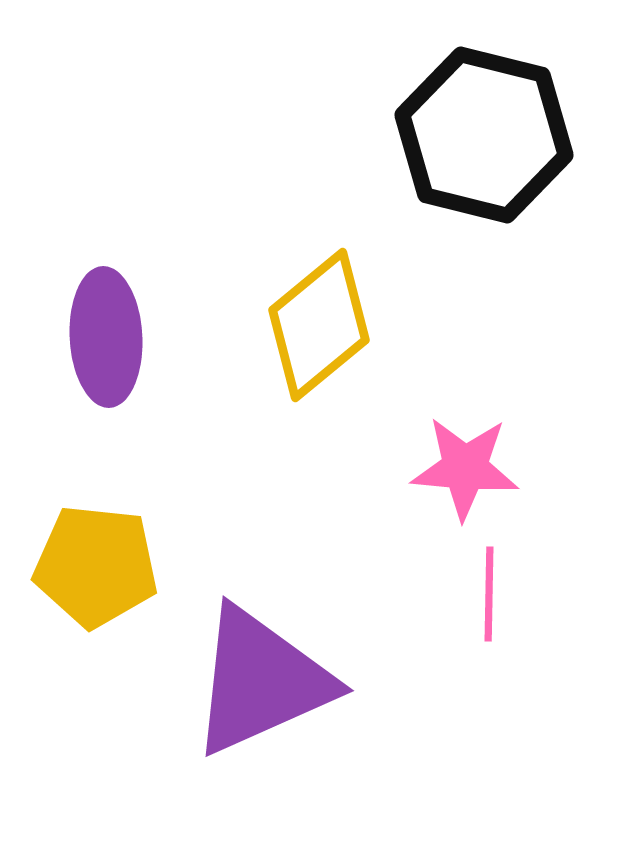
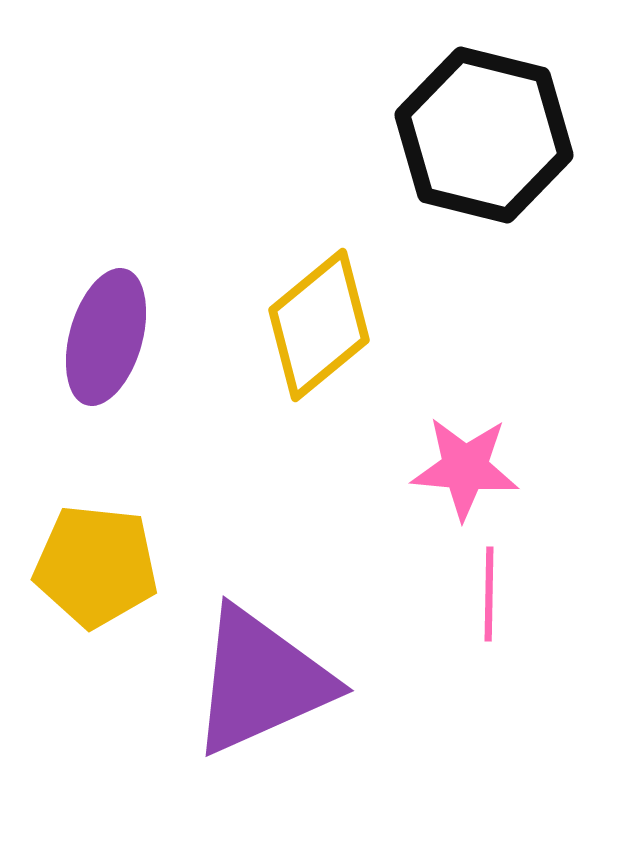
purple ellipse: rotated 19 degrees clockwise
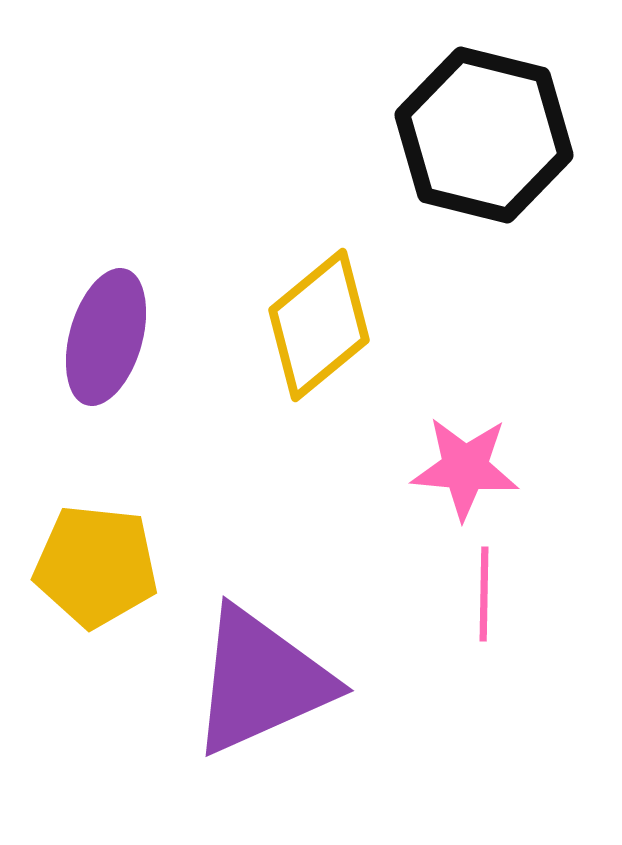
pink line: moved 5 px left
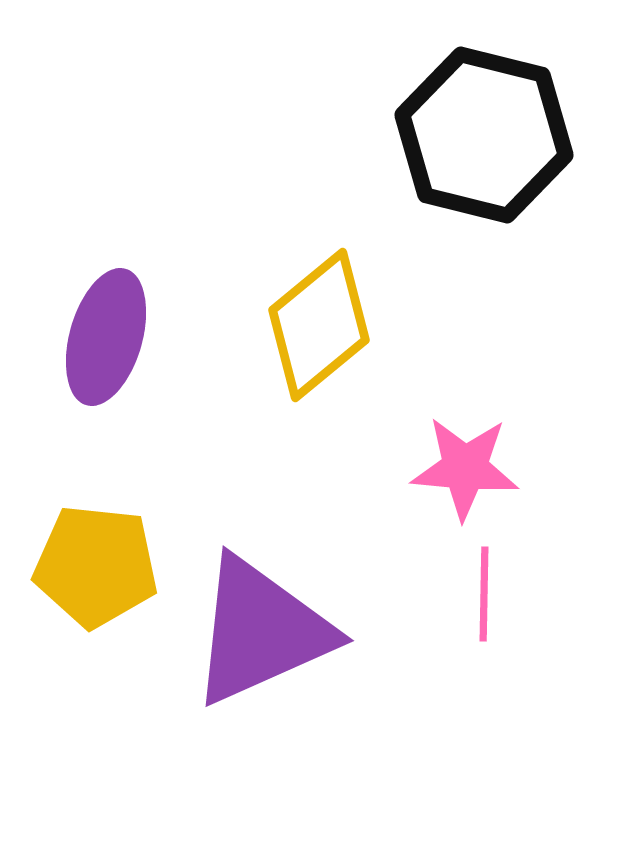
purple triangle: moved 50 px up
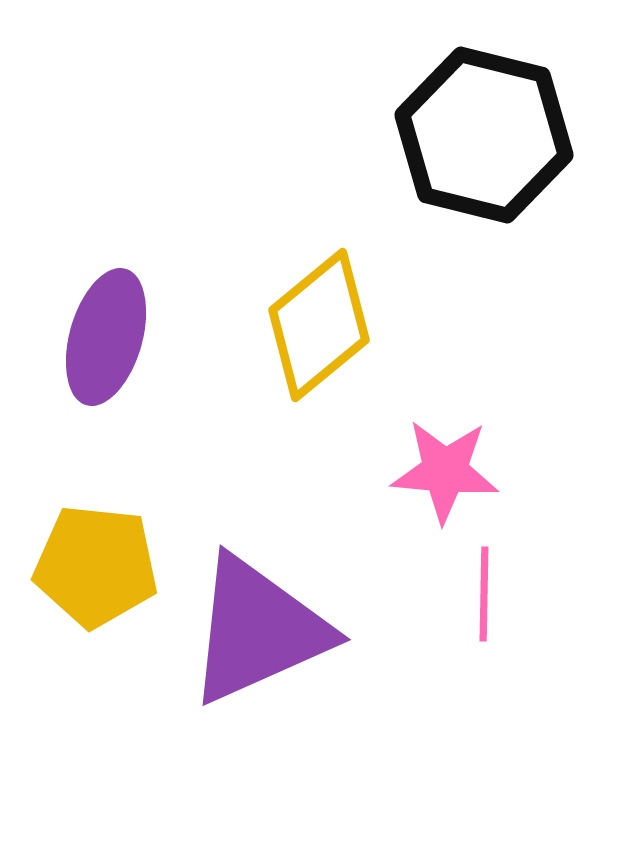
pink star: moved 20 px left, 3 px down
purple triangle: moved 3 px left, 1 px up
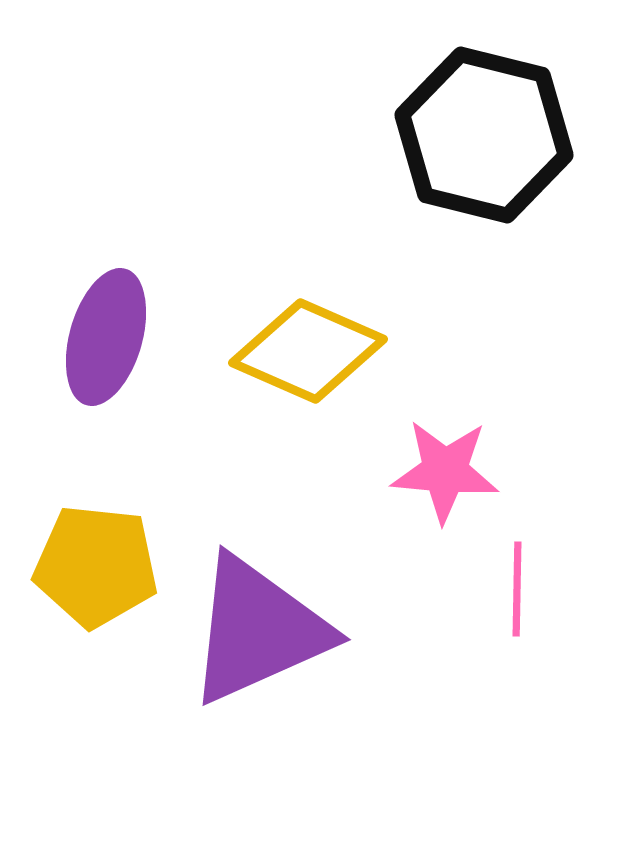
yellow diamond: moved 11 px left, 26 px down; rotated 63 degrees clockwise
pink line: moved 33 px right, 5 px up
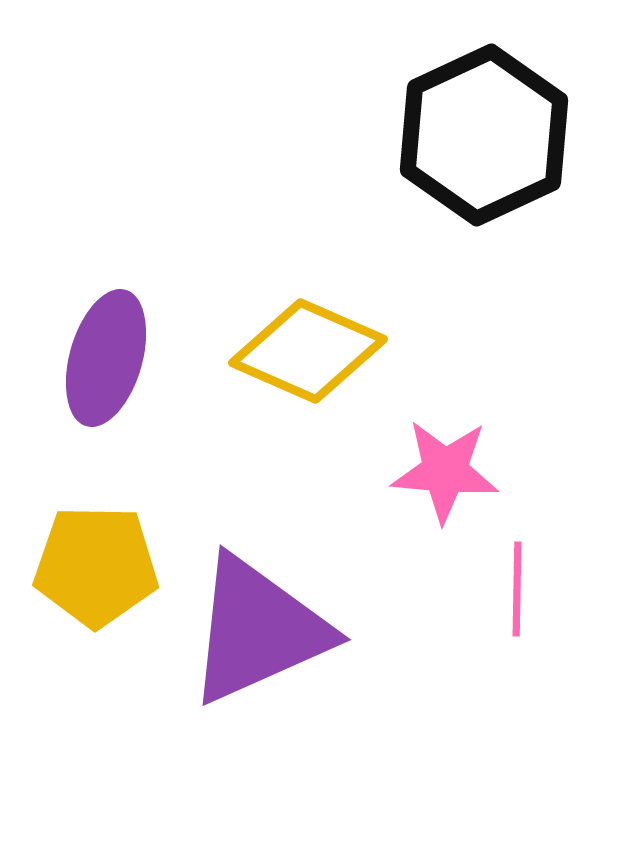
black hexagon: rotated 21 degrees clockwise
purple ellipse: moved 21 px down
yellow pentagon: rotated 5 degrees counterclockwise
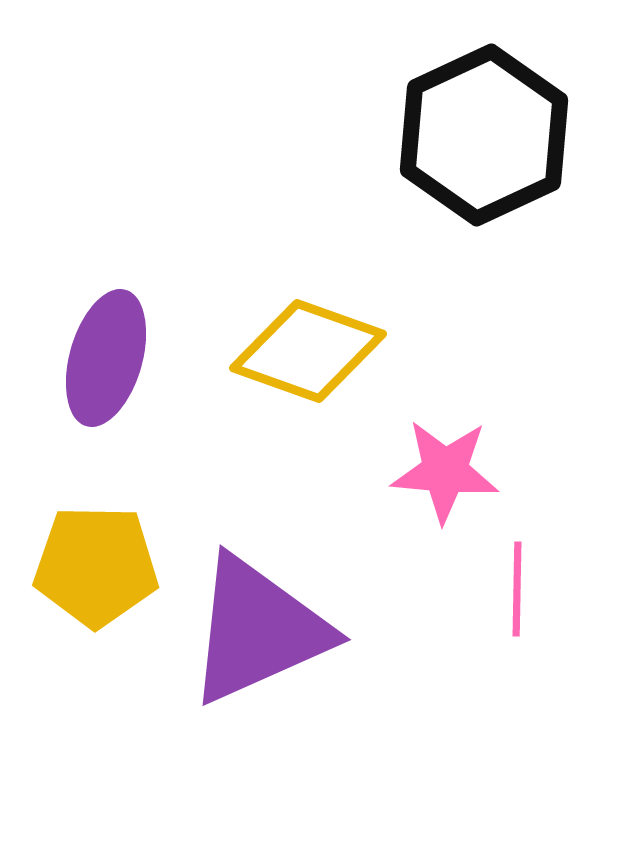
yellow diamond: rotated 4 degrees counterclockwise
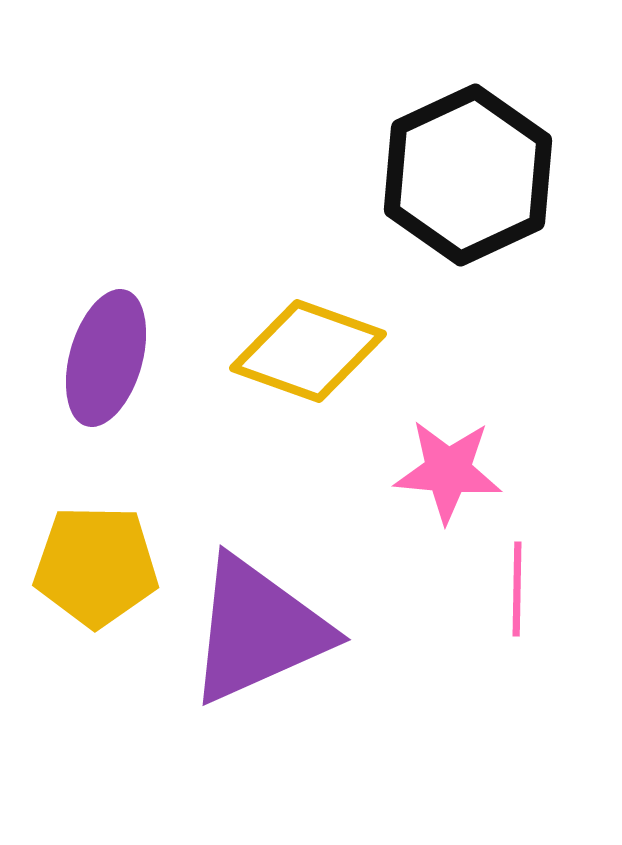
black hexagon: moved 16 px left, 40 px down
pink star: moved 3 px right
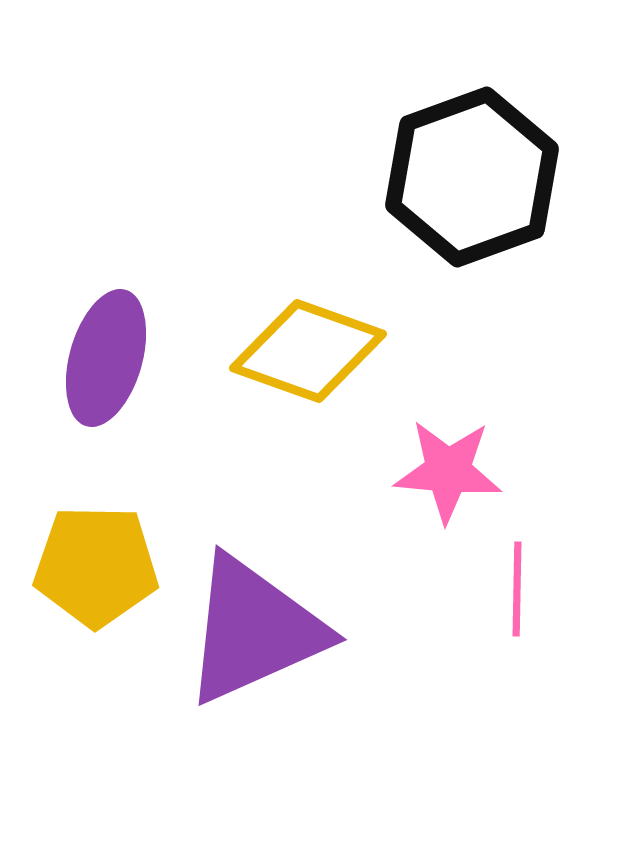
black hexagon: moved 4 px right, 2 px down; rotated 5 degrees clockwise
purple triangle: moved 4 px left
